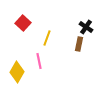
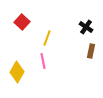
red square: moved 1 px left, 1 px up
brown rectangle: moved 12 px right, 7 px down
pink line: moved 4 px right
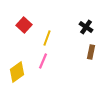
red square: moved 2 px right, 3 px down
brown rectangle: moved 1 px down
pink line: rotated 35 degrees clockwise
yellow diamond: rotated 25 degrees clockwise
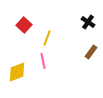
black cross: moved 2 px right, 5 px up
brown rectangle: rotated 24 degrees clockwise
pink line: rotated 35 degrees counterclockwise
yellow diamond: rotated 15 degrees clockwise
